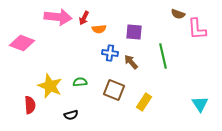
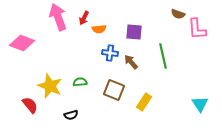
pink arrow: rotated 116 degrees counterclockwise
red semicircle: rotated 36 degrees counterclockwise
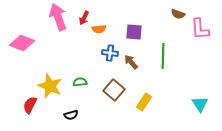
pink L-shape: moved 3 px right
green line: rotated 15 degrees clockwise
brown square: rotated 20 degrees clockwise
red semicircle: rotated 114 degrees counterclockwise
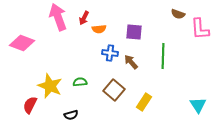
cyan triangle: moved 2 px left, 1 px down
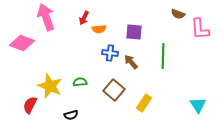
pink arrow: moved 12 px left
yellow rectangle: moved 1 px down
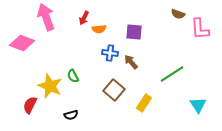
green line: moved 9 px right, 18 px down; rotated 55 degrees clockwise
green semicircle: moved 7 px left, 6 px up; rotated 112 degrees counterclockwise
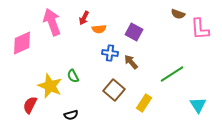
pink arrow: moved 6 px right, 5 px down
purple square: rotated 24 degrees clockwise
pink diamond: rotated 45 degrees counterclockwise
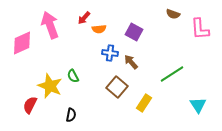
brown semicircle: moved 5 px left
red arrow: rotated 16 degrees clockwise
pink arrow: moved 2 px left, 3 px down
brown square: moved 3 px right, 3 px up
black semicircle: rotated 64 degrees counterclockwise
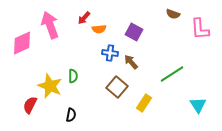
green semicircle: rotated 152 degrees counterclockwise
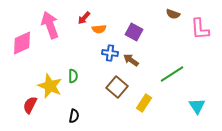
brown arrow: moved 2 px up; rotated 14 degrees counterclockwise
cyan triangle: moved 1 px left, 1 px down
black semicircle: moved 3 px right, 1 px down
